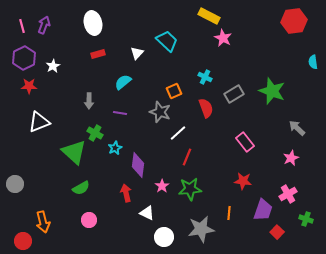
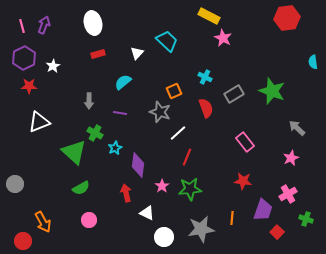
red hexagon at (294, 21): moved 7 px left, 3 px up
orange line at (229, 213): moved 3 px right, 5 px down
orange arrow at (43, 222): rotated 15 degrees counterclockwise
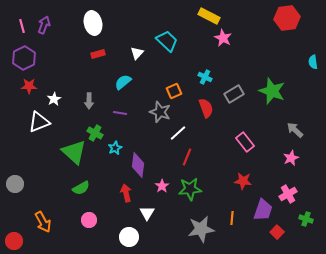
white star at (53, 66): moved 1 px right, 33 px down
gray arrow at (297, 128): moved 2 px left, 2 px down
white triangle at (147, 213): rotated 35 degrees clockwise
white circle at (164, 237): moved 35 px left
red circle at (23, 241): moved 9 px left
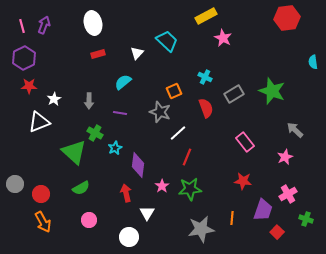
yellow rectangle at (209, 16): moved 3 px left; rotated 55 degrees counterclockwise
pink star at (291, 158): moved 6 px left, 1 px up
red circle at (14, 241): moved 27 px right, 47 px up
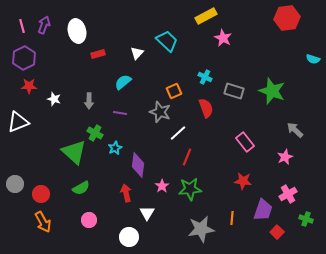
white ellipse at (93, 23): moved 16 px left, 8 px down
cyan semicircle at (313, 62): moved 3 px up; rotated 64 degrees counterclockwise
gray rectangle at (234, 94): moved 3 px up; rotated 48 degrees clockwise
white star at (54, 99): rotated 24 degrees counterclockwise
white triangle at (39, 122): moved 21 px left
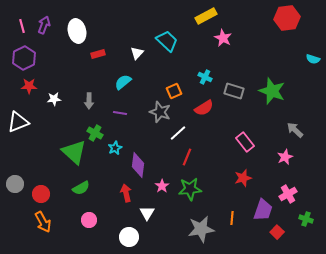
white star at (54, 99): rotated 24 degrees counterclockwise
red semicircle at (206, 108): moved 2 px left; rotated 78 degrees clockwise
red star at (243, 181): moved 3 px up; rotated 24 degrees counterclockwise
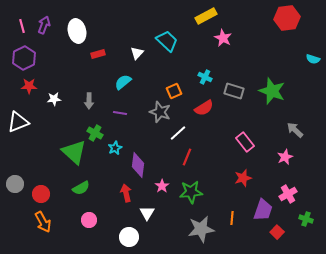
green star at (190, 189): moved 1 px right, 3 px down
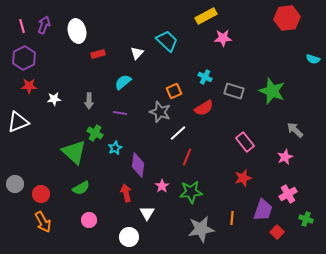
pink star at (223, 38): rotated 30 degrees counterclockwise
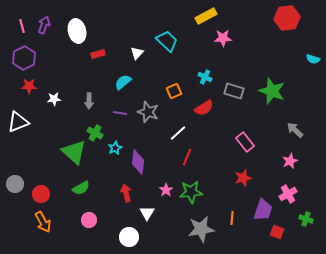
gray star at (160, 112): moved 12 px left
pink star at (285, 157): moved 5 px right, 4 px down
purple diamond at (138, 165): moved 3 px up
pink star at (162, 186): moved 4 px right, 4 px down
red square at (277, 232): rotated 24 degrees counterclockwise
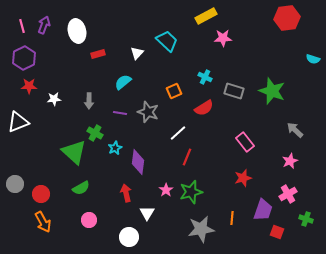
green star at (191, 192): rotated 10 degrees counterclockwise
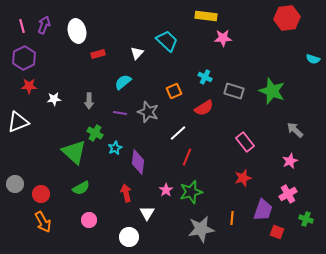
yellow rectangle at (206, 16): rotated 35 degrees clockwise
